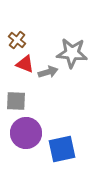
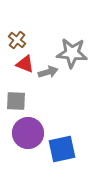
purple circle: moved 2 px right
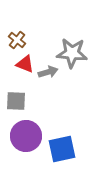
purple circle: moved 2 px left, 3 px down
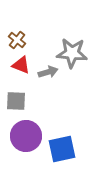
red triangle: moved 4 px left, 1 px down
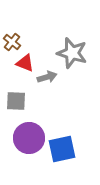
brown cross: moved 5 px left, 2 px down
gray star: rotated 12 degrees clockwise
red triangle: moved 4 px right, 2 px up
gray arrow: moved 1 px left, 5 px down
purple circle: moved 3 px right, 2 px down
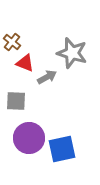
gray arrow: rotated 12 degrees counterclockwise
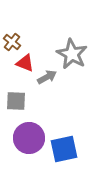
gray star: moved 1 px down; rotated 12 degrees clockwise
blue square: moved 2 px right
